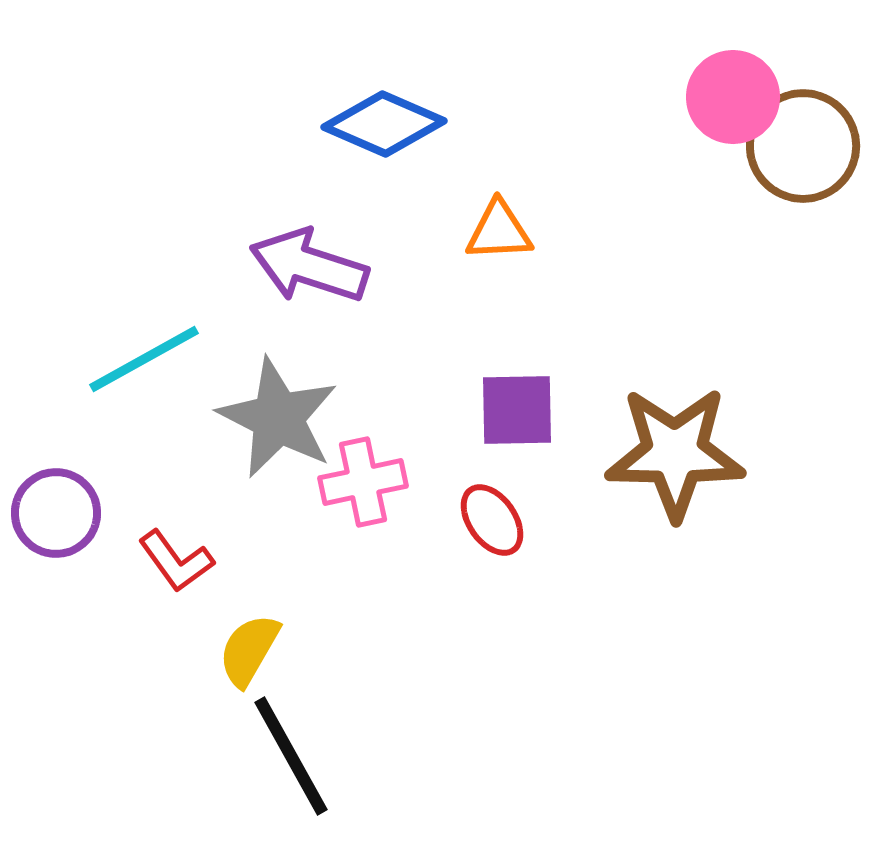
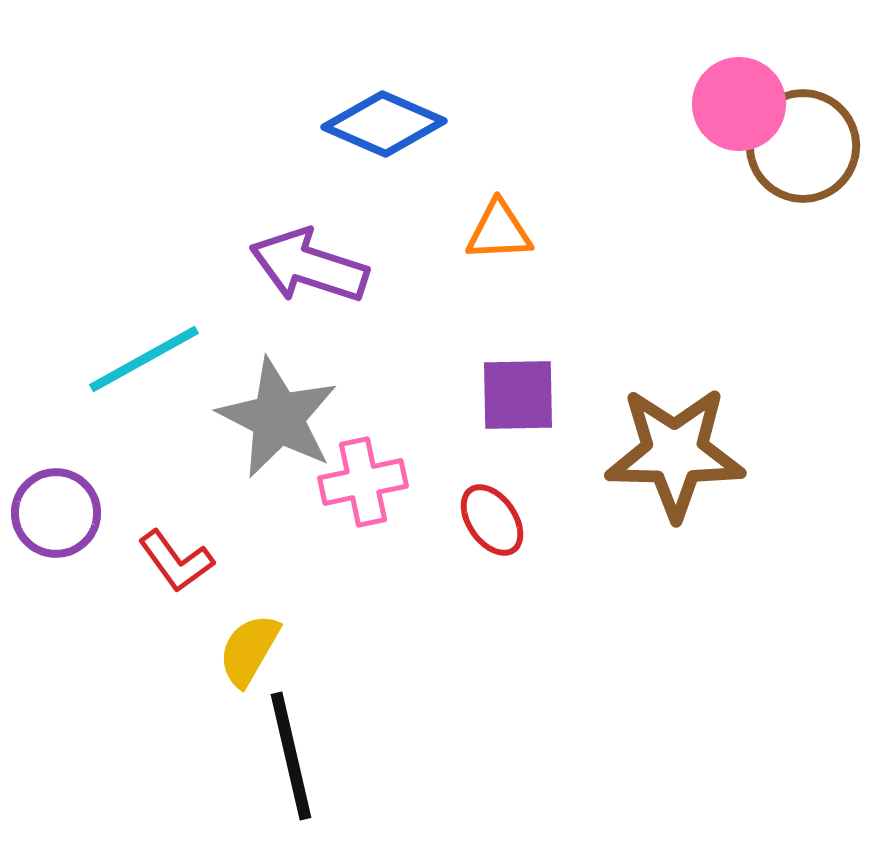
pink circle: moved 6 px right, 7 px down
purple square: moved 1 px right, 15 px up
black line: rotated 16 degrees clockwise
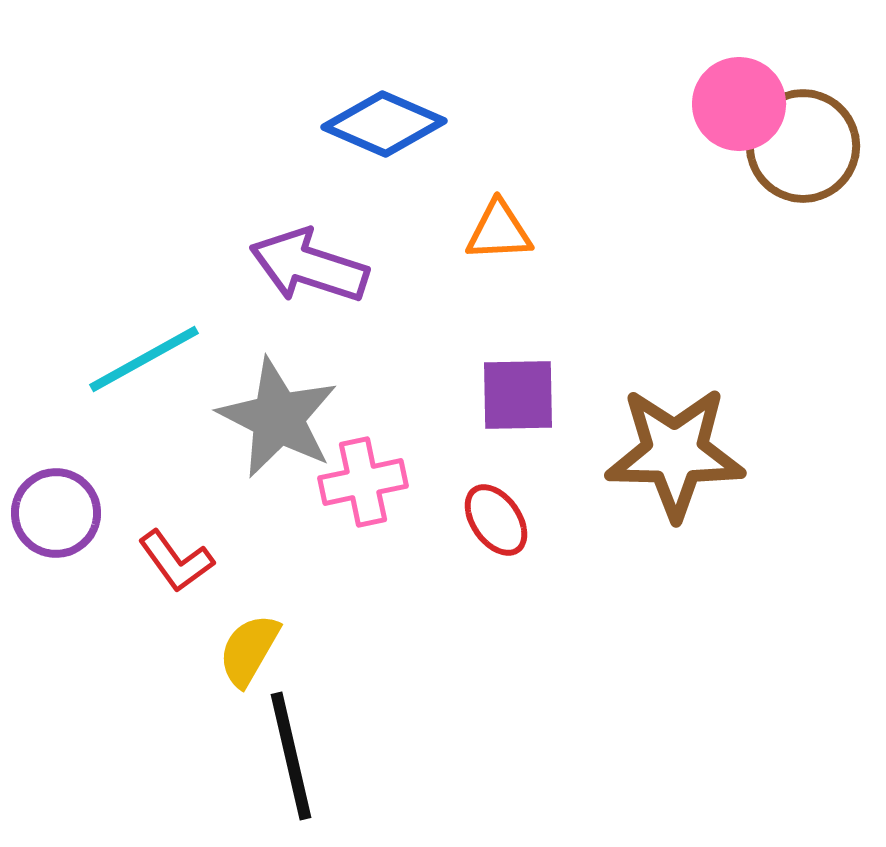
red ellipse: moved 4 px right
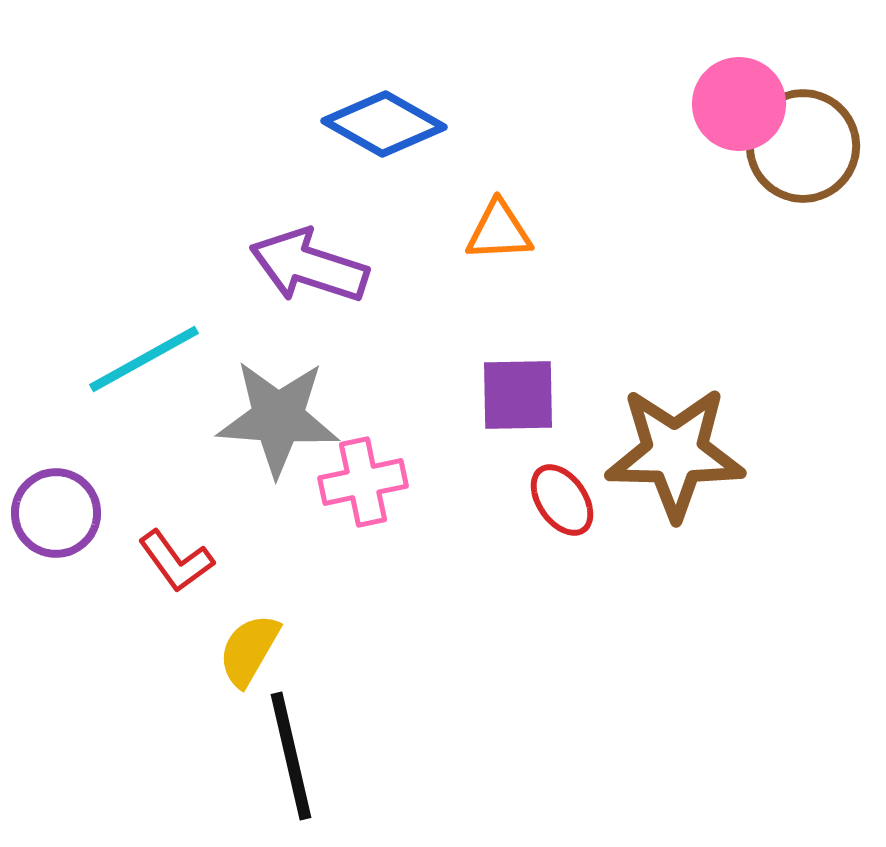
blue diamond: rotated 6 degrees clockwise
gray star: rotated 23 degrees counterclockwise
red ellipse: moved 66 px right, 20 px up
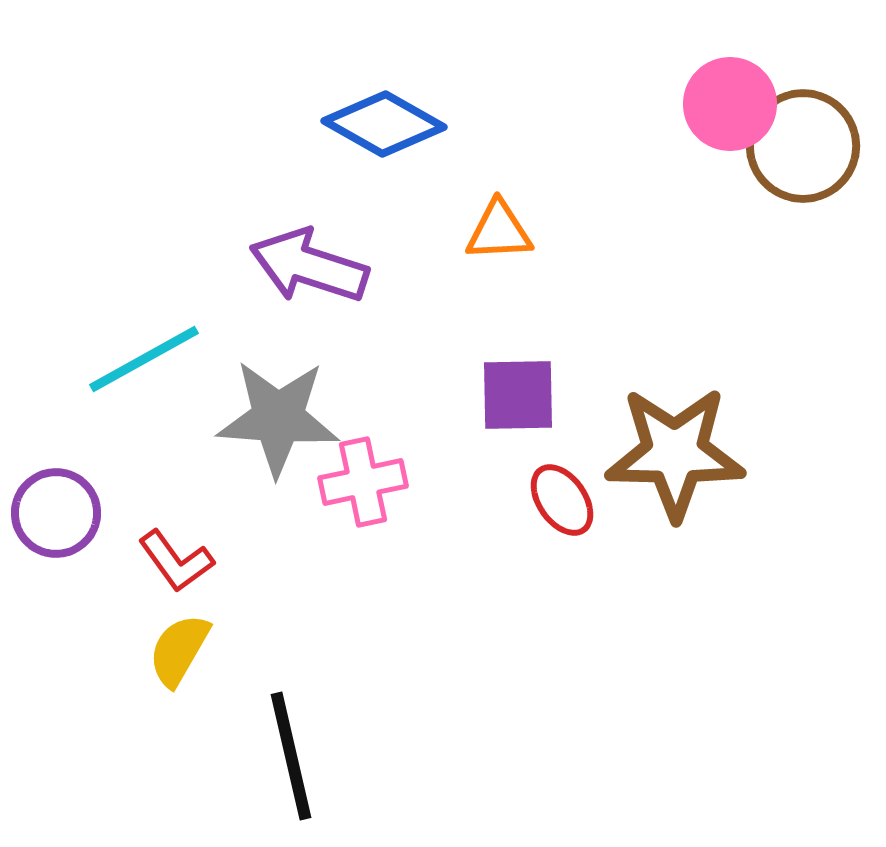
pink circle: moved 9 px left
yellow semicircle: moved 70 px left
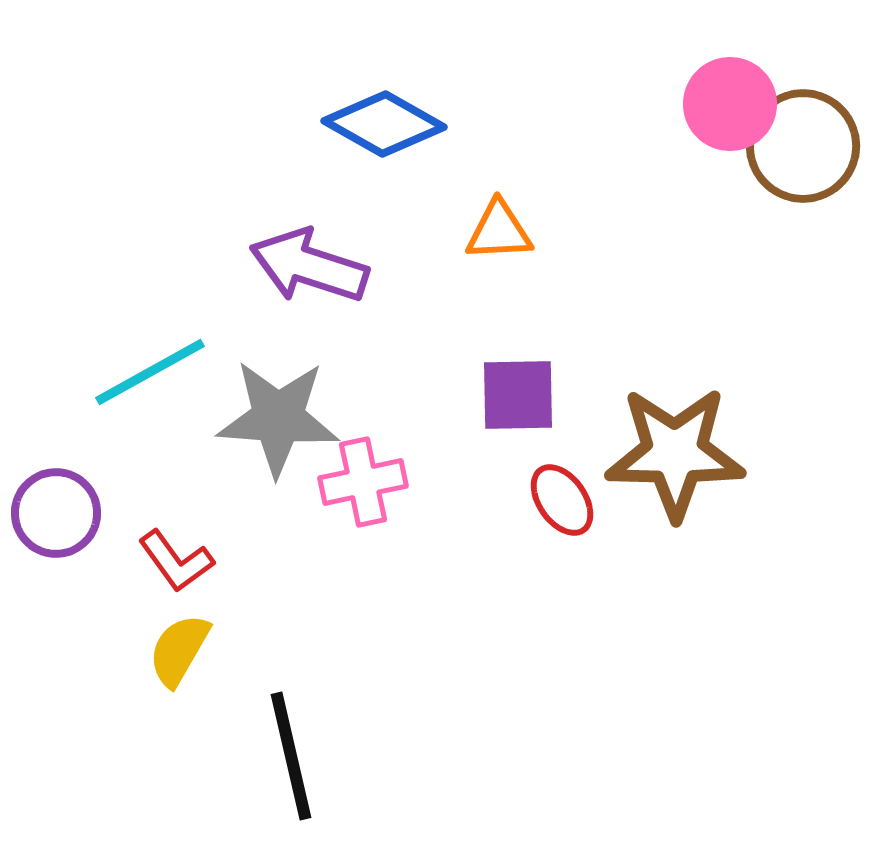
cyan line: moved 6 px right, 13 px down
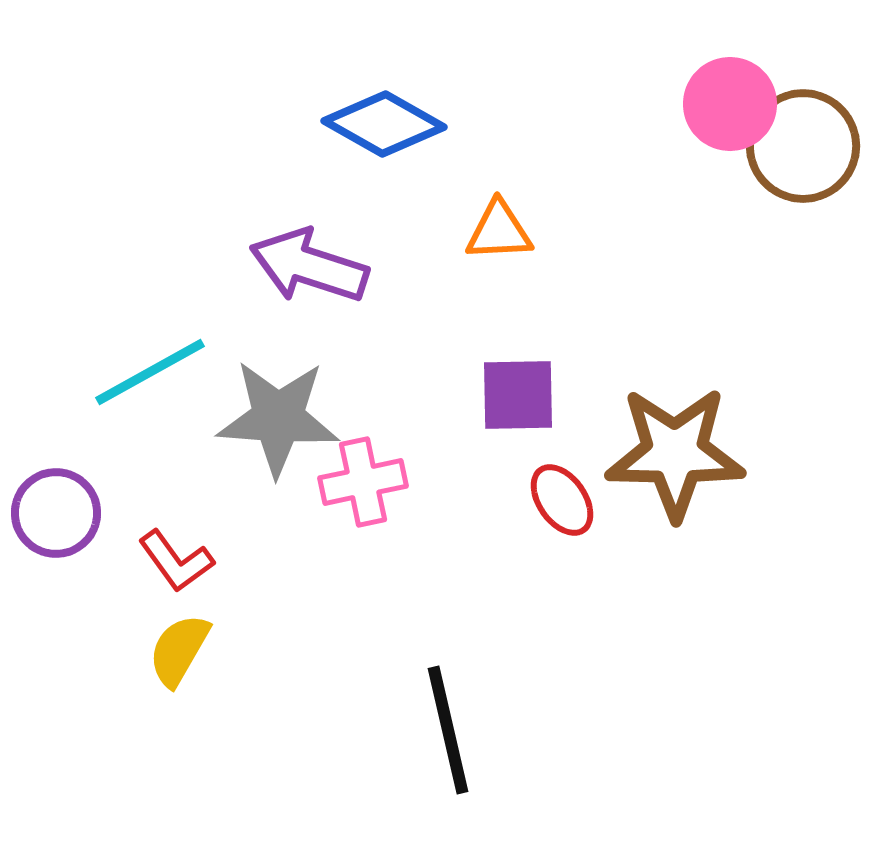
black line: moved 157 px right, 26 px up
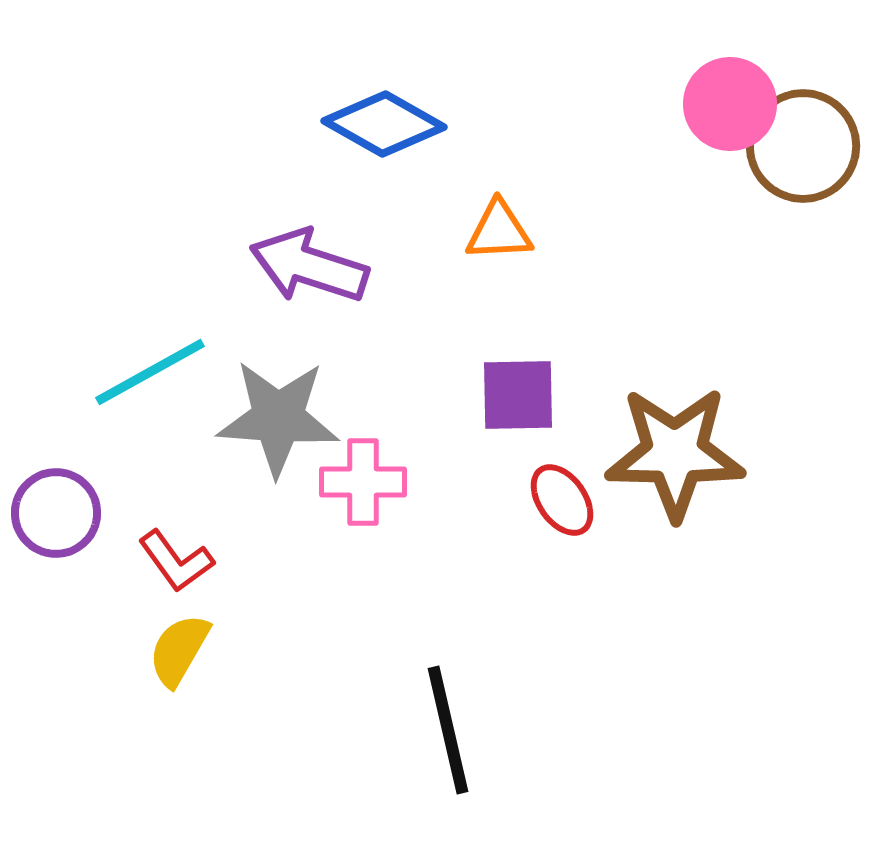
pink cross: rotated 12 degrees clockwise
